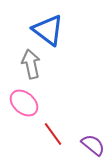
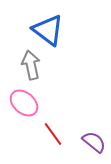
gray arrow: moved 1 px down
purple semicircle: moved 1 px right, 3 px up
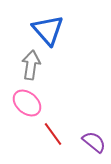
blue triangle: rotated 12 degrees clockwise
gray arrow: rotated 20 degrees clockwise
pink ellipse: moved 3 px right
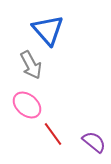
gray arrow: rotated 144 degrees clockwise
pink ellipse: moved 2 px down
